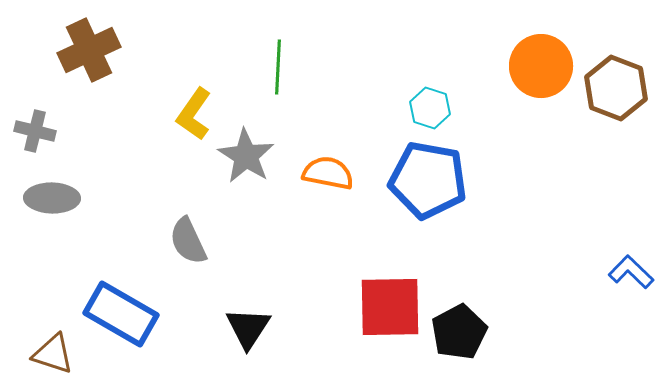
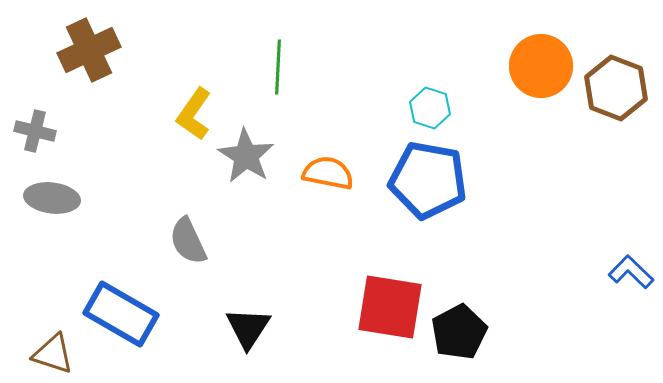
gray ellipse: rotated 6 degrees clockwise
red square: rotated 10 degrees clockwise
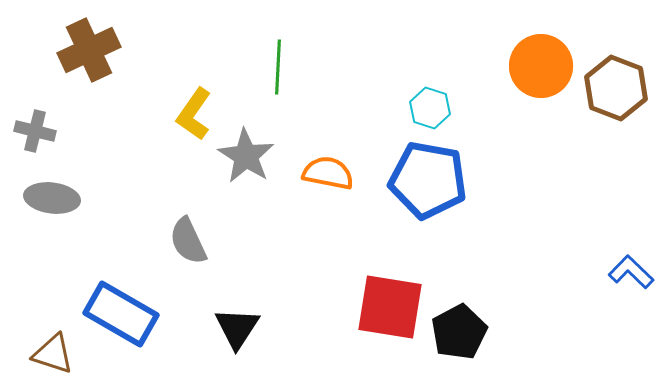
black triangle: moved 11 px left
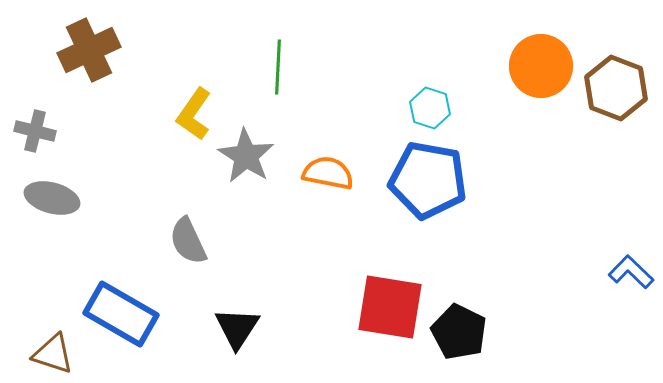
gray ellipse: rotated 8 degrees clockwise
black pentagon: rotated 18 degrees counterclockwise
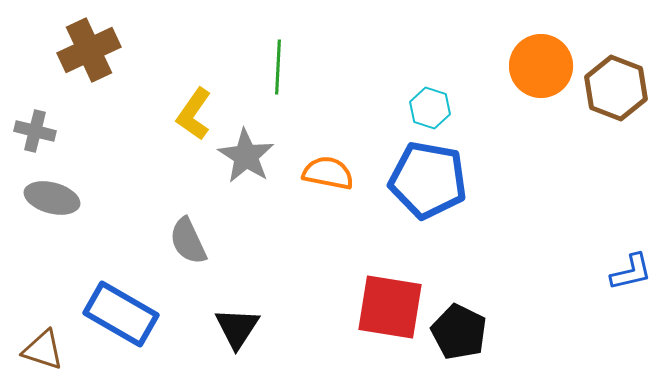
blue L-shape: rotated 123 degrees clockwise
brown triangle: moved 10 px left, 4 px up
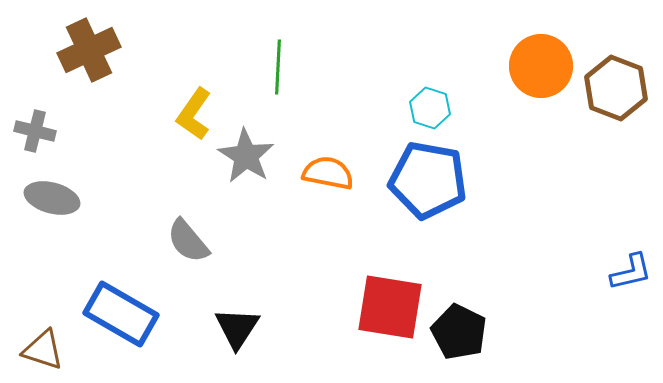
gray semicircle: rotated 15 degrees counterclockwise
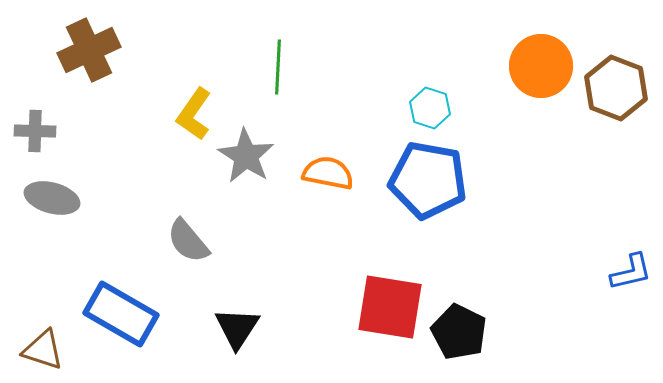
gray cross: rotated 12 degrees counterclockwise
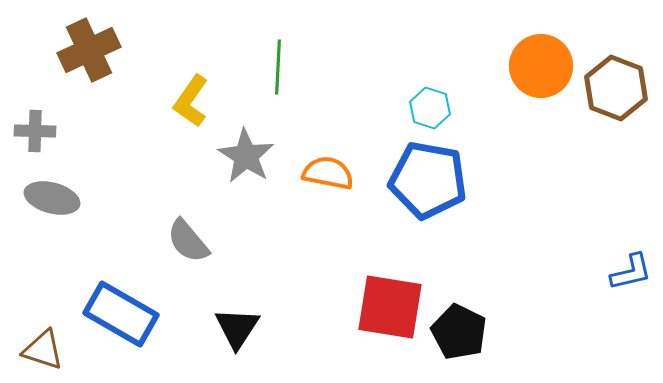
yellow L-shape: moved 3 px left, 13 px up
